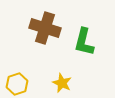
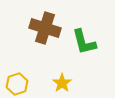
green L-shape: rotated 28 degrees counterclockwise
yellow star: rotated 12 degrees clockwise
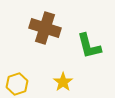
green L-shape: moved 5 px right, 4 px down
yellow star: moved 1 px right, 1 px up
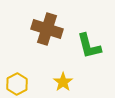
brown cross: moved 2 px right, 1 px down
yellow hexagon: rotated 10 degrees counterclockwise
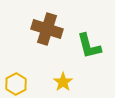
yellow hexagon: moved 1 px left
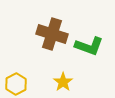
brown cross: moved 5 px right, 5 px down
green L-shape: rotated 56 degrees counterclockwise
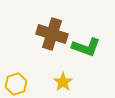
green L-shape: moved 3 px left, 1 px down
yellow hexagon: rotated 10 degrees clockwise
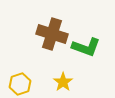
yellow hexagon: moved 4 px right
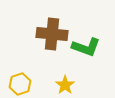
brown cross: rotated 12 degrees counterclockwise
yellow star: moved 2 px right, 3 px down
